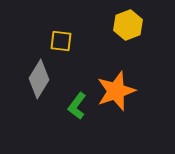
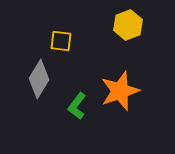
orange star: moved 4 px right
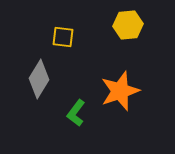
yellow hexagon: rotated 16 degrees clockwise
yellow square: moved 2 px right, 4 px up
green L-shape: moved 1 px left, 7 px down
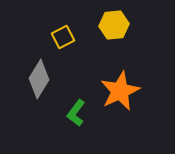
yellow hexagon: moved 14 px left
yellow square: rotated 35 degrees counterclockwise
orange star: rotated 6 degrees counterclockwise
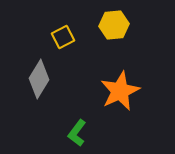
green L-shape: moved 1 px right, 20 px down
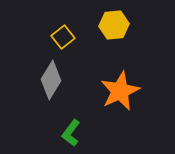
yellow square: rotated 10 degrees counterclockwise
gray diamond: moved 12 px right, 1 px down
green L-shape: moved 6 px left
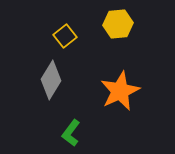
yellow hexagon: moved 4 px right, 1 px up
yellow square: moved 2 px right, 1 px up
